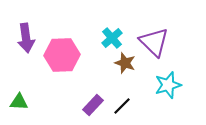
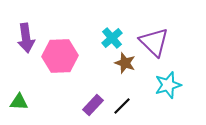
pink hexagon: moved 2 px left, 1 px down
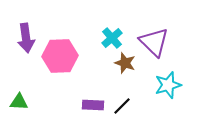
purple rectangle: rotated 50 degrees clockwise
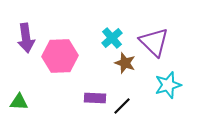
purple rectangle: moved 2 px right, 7 px up
